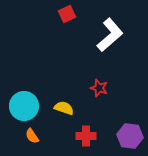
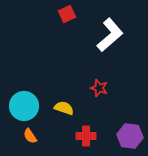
orange semicircle: moved 2 px left
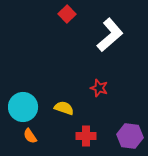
red square: rotated 18 degrees counterclockwise
cyan circle: moved 1 px left, 1 px down
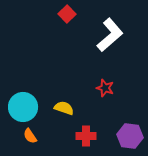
red star: moved 6 px right
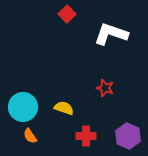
white L-shape: moved 1 px right, 1 px up; rotated 120 degrees counterclockwise
purple hexagon: moved 2 px left; rotated 15 degrees clockwise
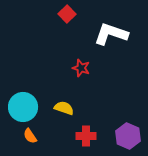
red star: moved 24 px left, 20 px up
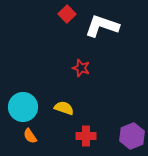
white L-shape: moved 9 px left, 8 px up
purple hexagon: moved 4 px right; rotated 15 degrees clockwise
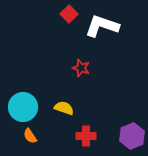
red square: moved 2 px right
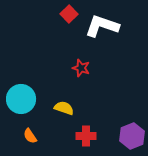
cyan circle: moved 2 px left, 8 px up
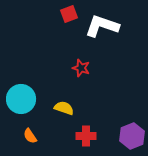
red square: rotated 24 degrees clockwise
